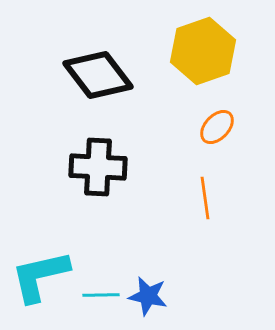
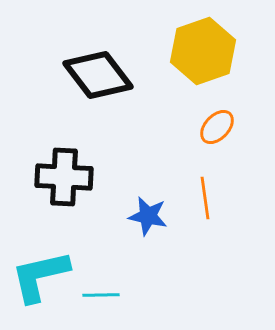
black cross: moved 34 px left, 10 px down
blue star: moved 80 px up
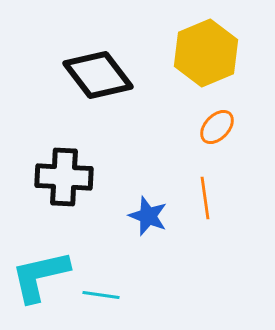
yellow hexagon: moved 3 px right, 2 px down; rotated 4 degrees counterclockwise
blue star: rotated 9 degrees clockwise
cyan line: rotated 9 degrees clockwise
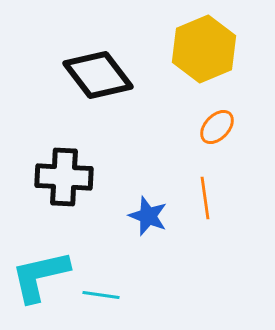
yellow hexagon: moved 2 px left, 4 px up
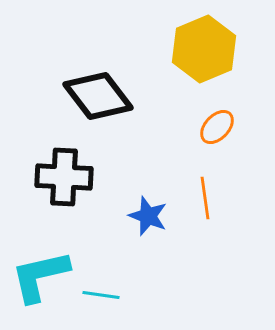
black diamond: moved 21 px down
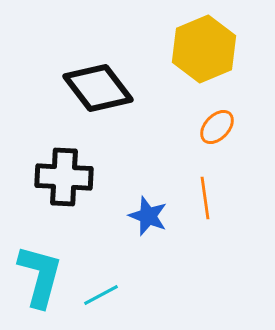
black diamond: moved 8 px up
cyan L-shape: rotated 118 degrees clockwise
cyan line: rotated 36 degrees counterclockwise
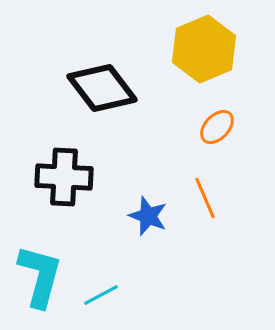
black diamond: moved 4 px right
orange line: rotated 15 degrees counterclockwise
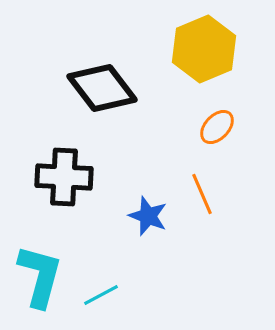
orange line: moved 3 px left, 4 px up
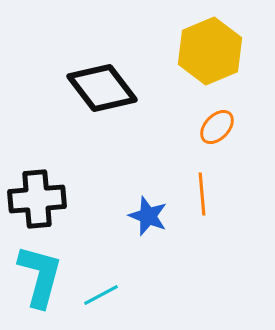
yellow hexagon: moved 6 px right, 2 px down
black cross: moved 27 px left, 22 px down; rotated 8 degrees counterclockwise
orange line: rotated 18 degrees clockwise
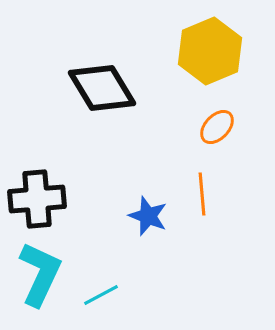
black diamond: rotated 6 degrees clockwise
cyan L-shape: moved 2 px up; rotated 10 degrees clockwise
